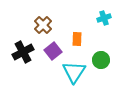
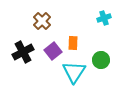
brown cross: moved 1 px left, 4 px up
orange rectangle: moved 4 px left, 4 px down
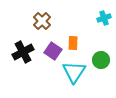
purple square: rotated 18 degrees counterclockwise
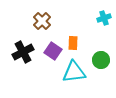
cyan triangle: rotated 50 degrees clockwise
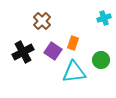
orange rectangle: rotated 16 degrees clockwise
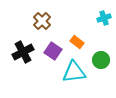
orange rectangle: moved 4 px right, 1 px up; rotated 72 degrees counterclockwise
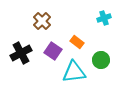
black cross: moved 2 px left, 1 px down
